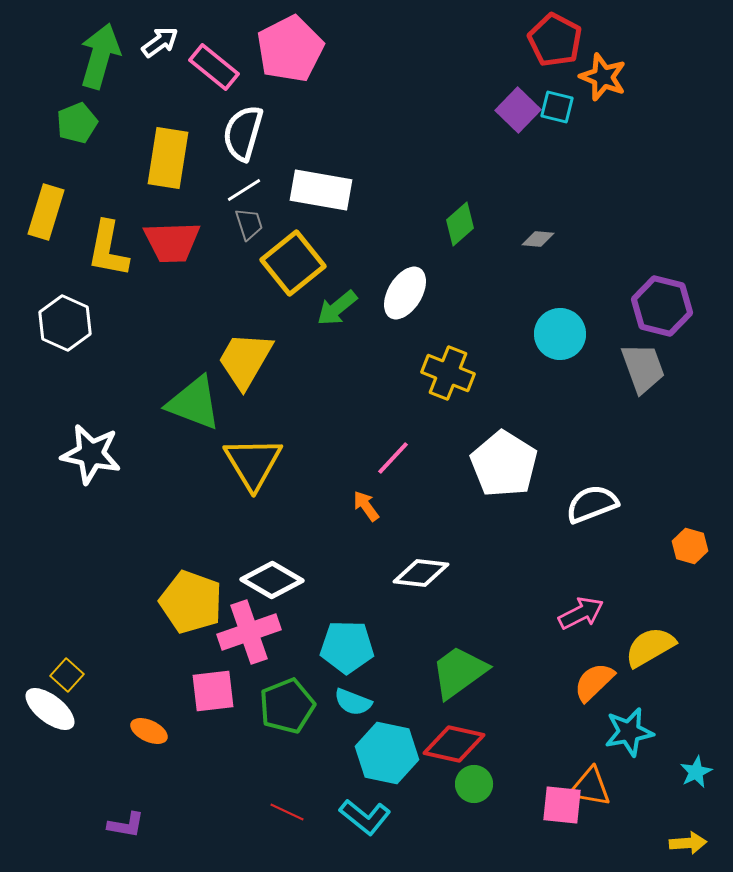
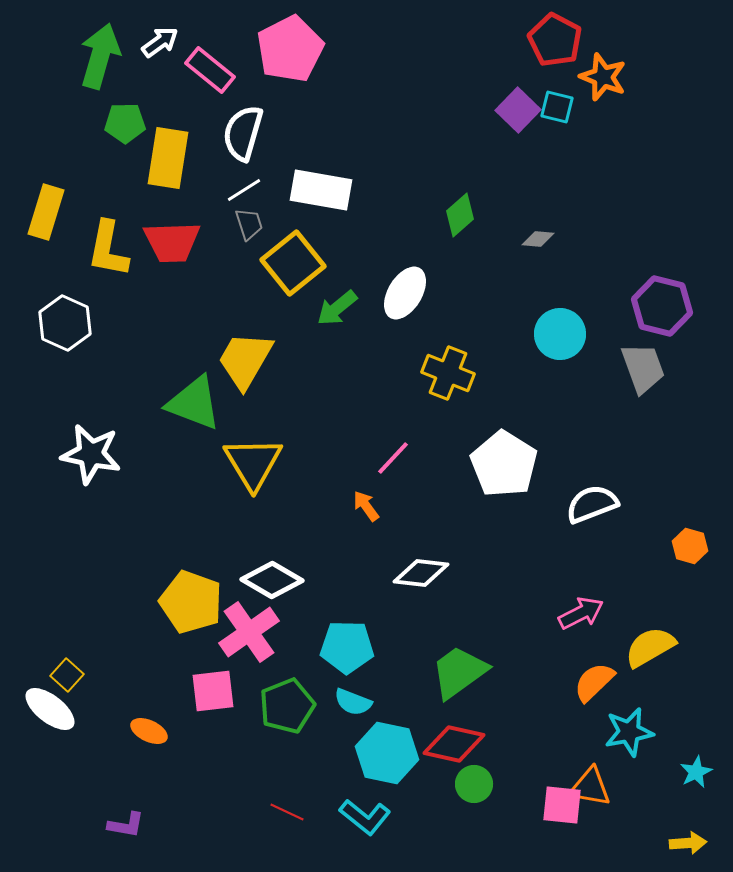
pink rectangle at (214, 67): moved 4 px left, 3 px down
green pentagon at (77, 123): moved 48 px right; rotated 21 degrees clockwise
green diamond at (460, 224): moved 9 px up
pink cross at (249, 632): rotated 16 degrees counterclockwise
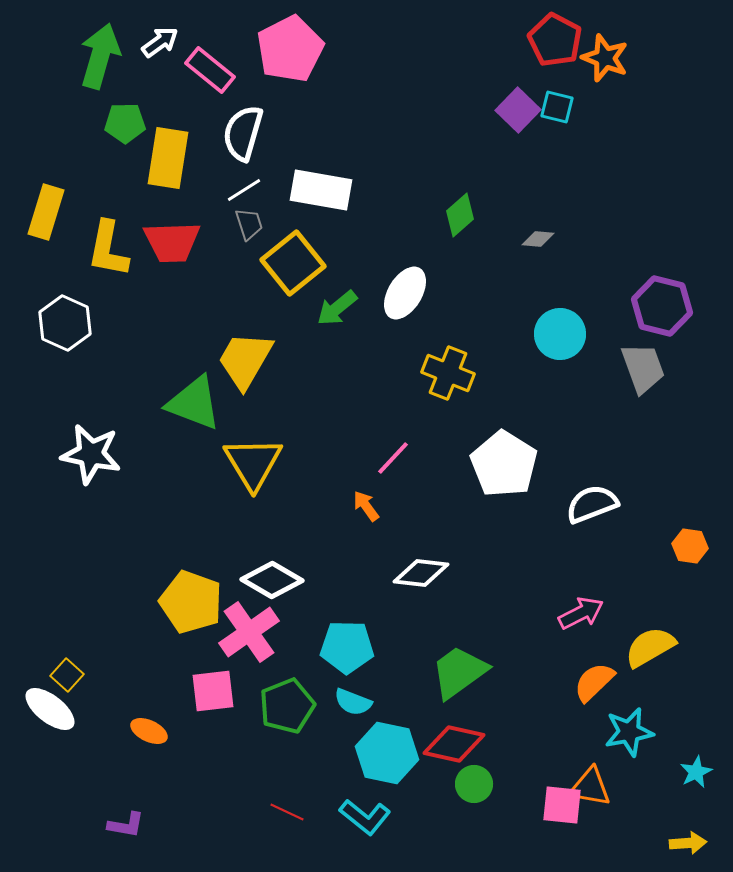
orange star at (603, 77): moved 2 px right, 19 px up
orange hexagon at (690, 546): rotated 8 degrees counterclockwise
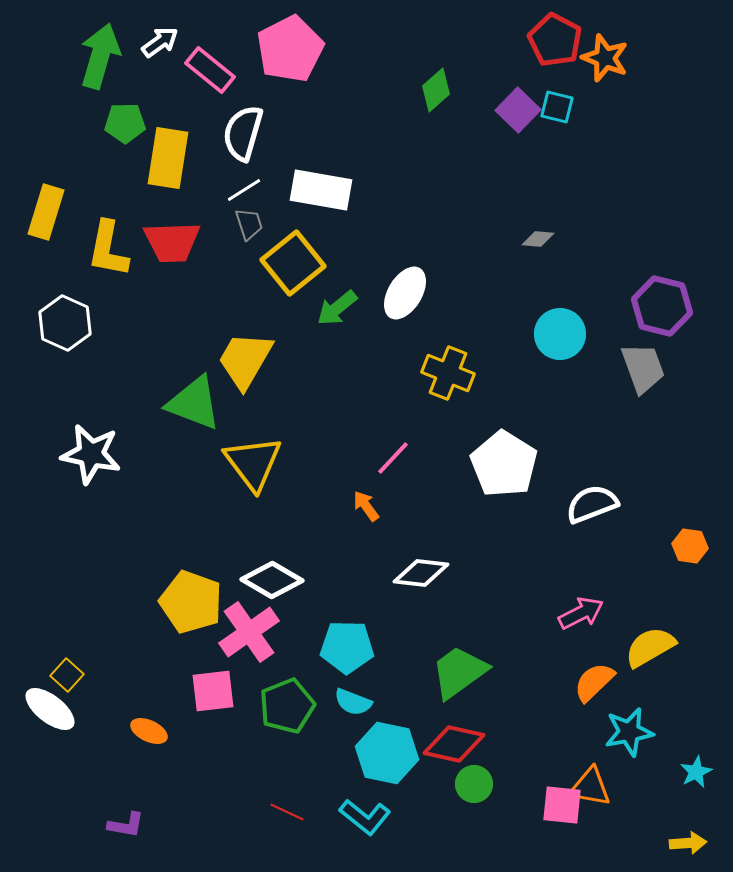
green diamond at (460, 215): moved 24 px left, 125 px up
yellow triangle at (253, 463): rotated 6 degrees counterclockwise
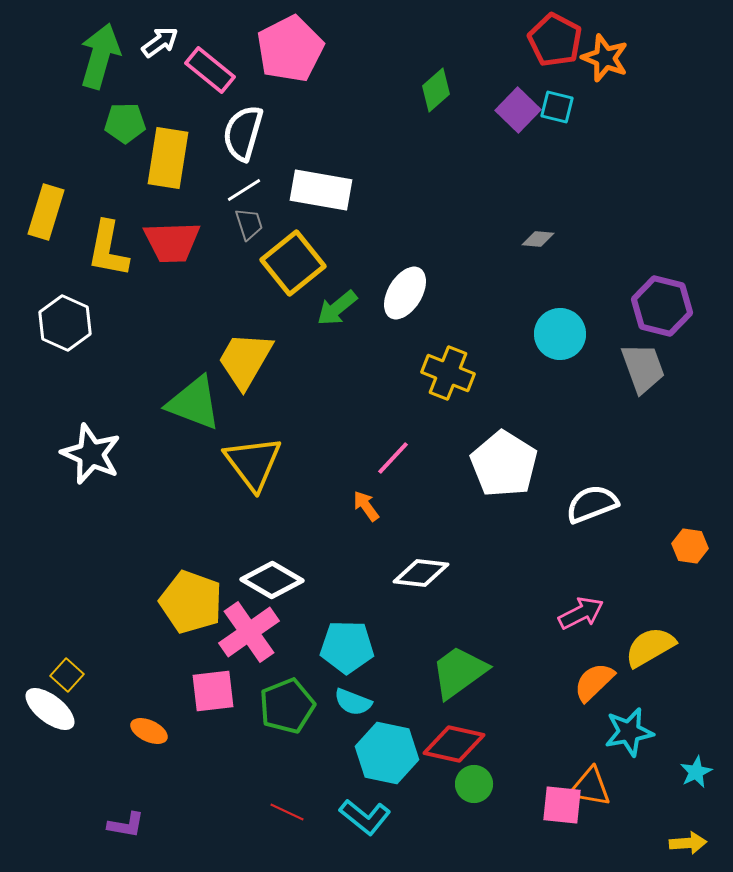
white star at (91, 454): rotated 12 degrees clockwise
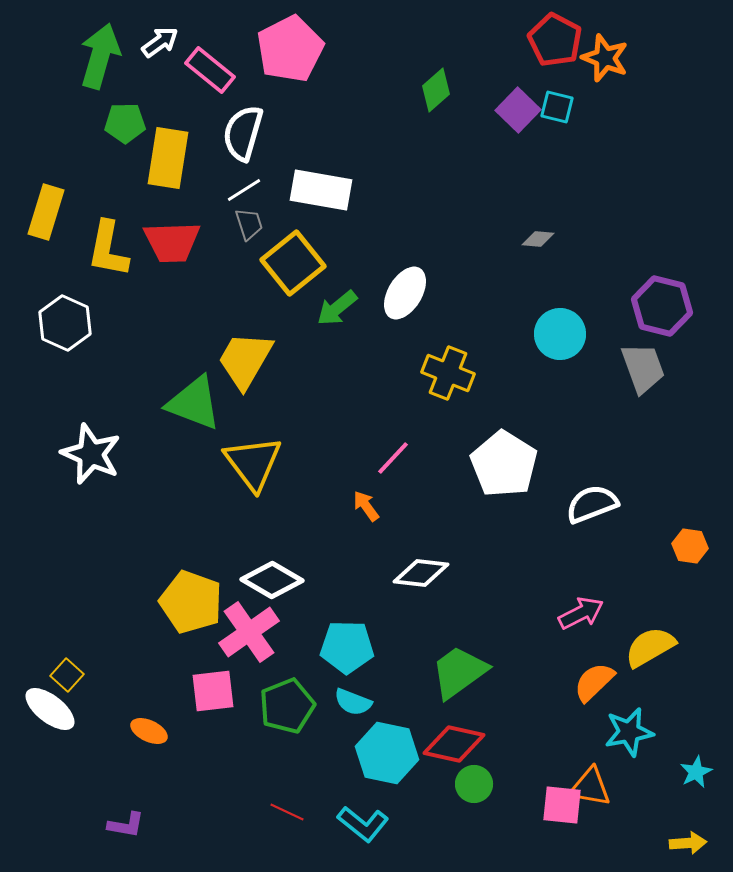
cyan L-shape at (365, 817): moved 2 px left, 7 px down
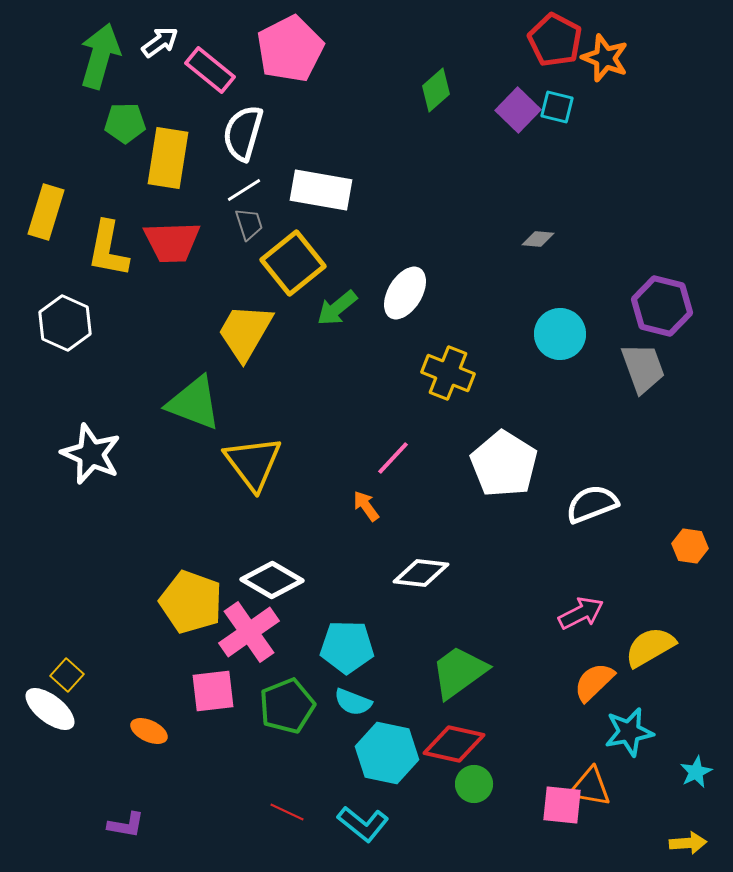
yellow trapezoid at (245, 360): moved 28 px up
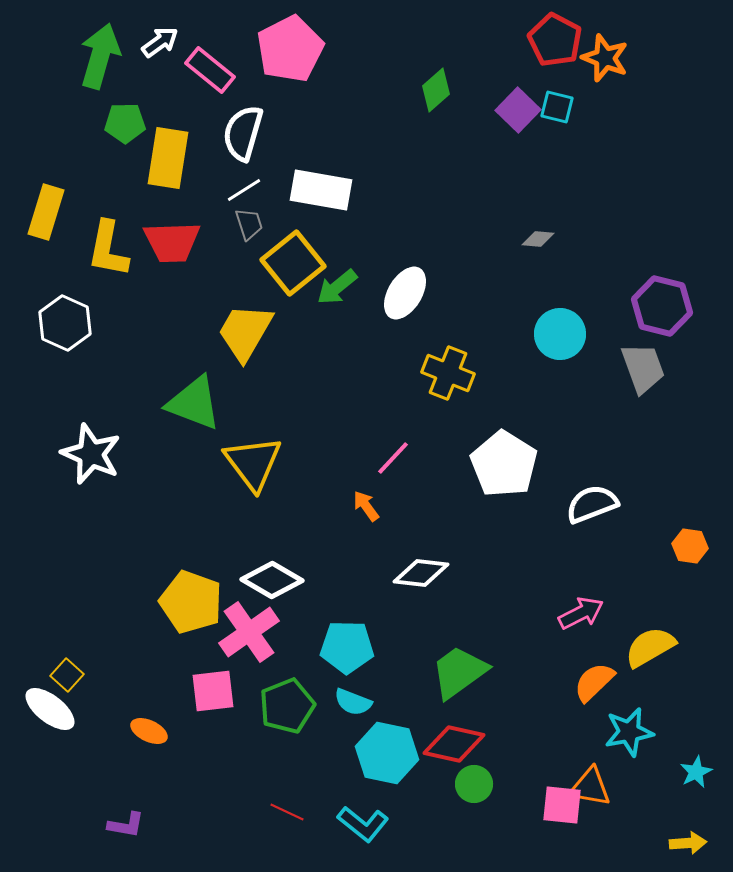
green arrow at (337, 308): moved 21 px up
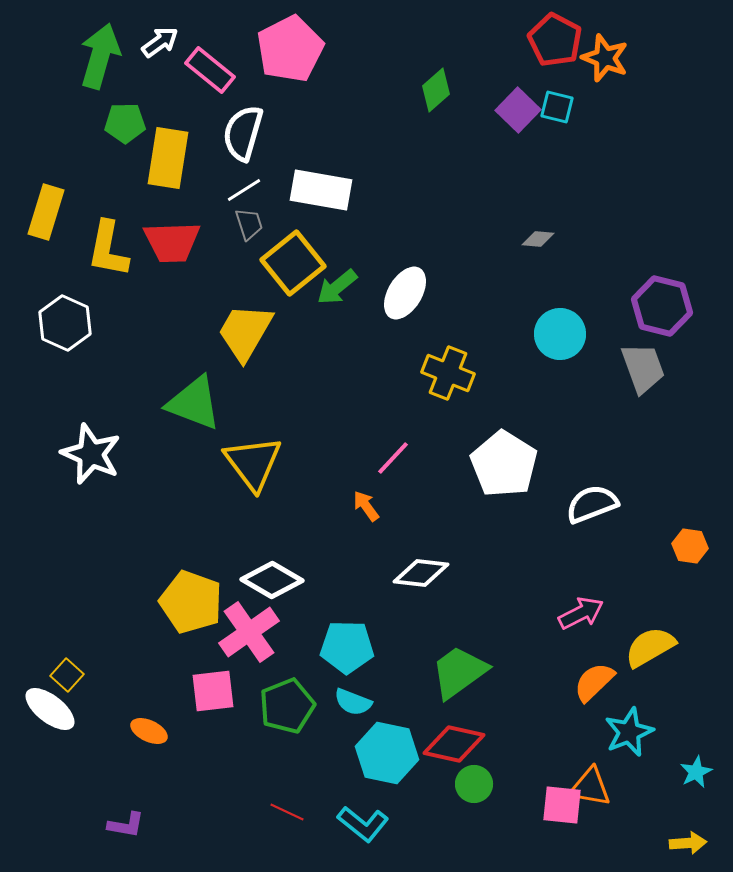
cyan star at (629, 732): rotated 12 degrees counterclockwise
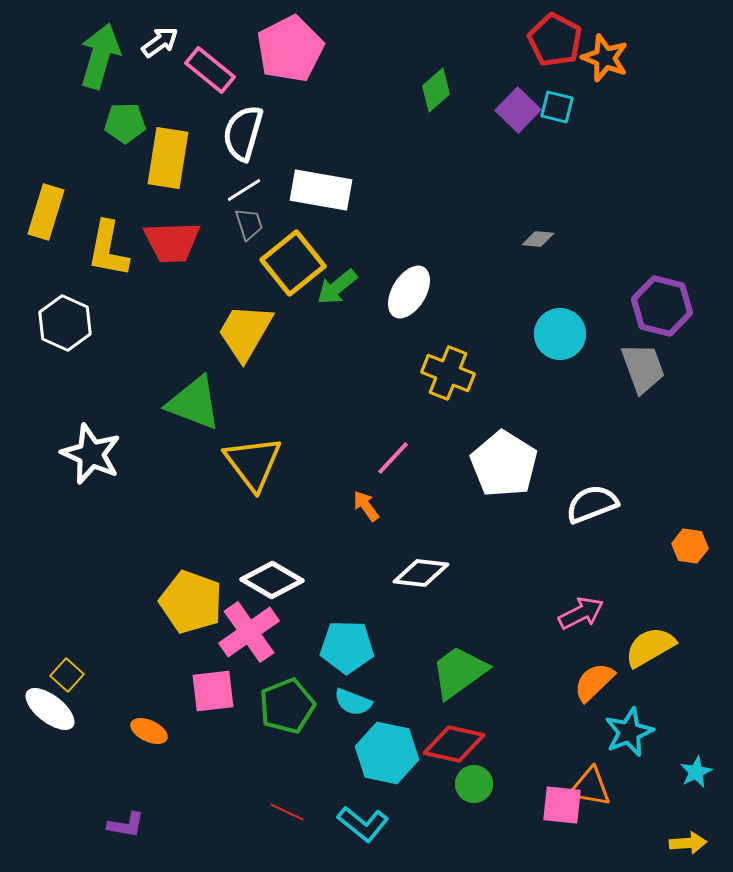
white ellipse at (405, 293): moved 4 px right, 1 px up
